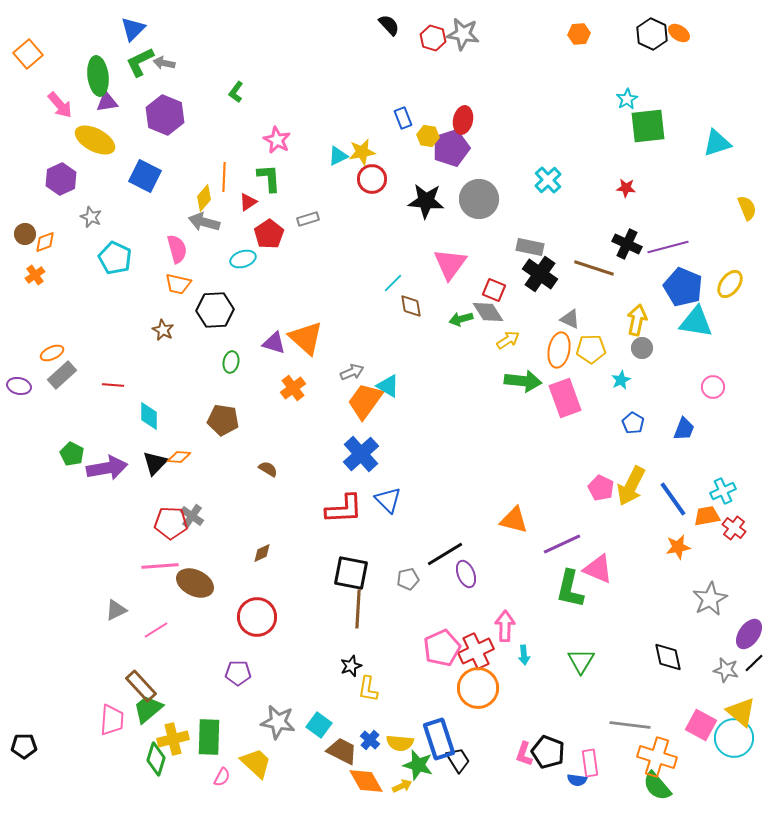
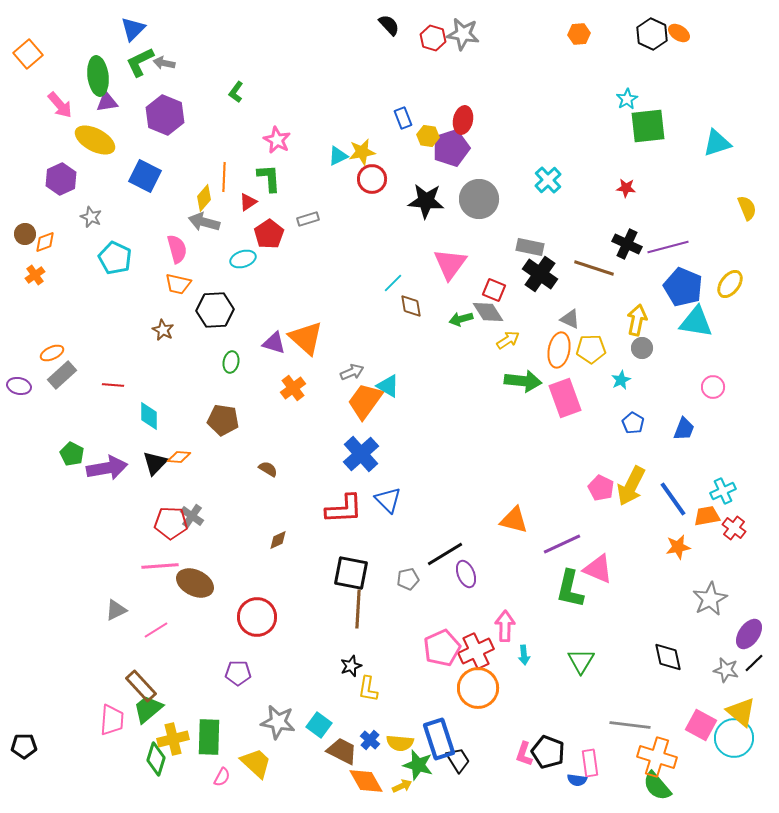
brown diamond at (262, 553): moved 16 px right, 13 px up
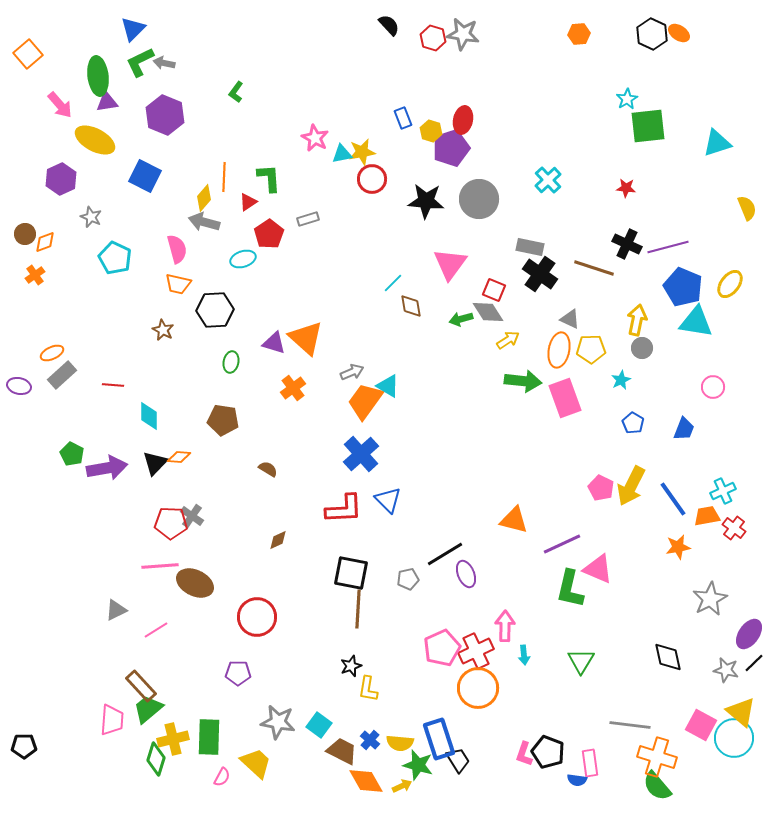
yellow hexagon at (428, 136): moved 3 px right, 5 px up; rotated 10 degrees clockwise
pink star at (277, 140): moved 38 px right, 2 px up
cyan triangle at (338, 156): moved 4 px right, 2 px up; rotated 15 degrees clockwise
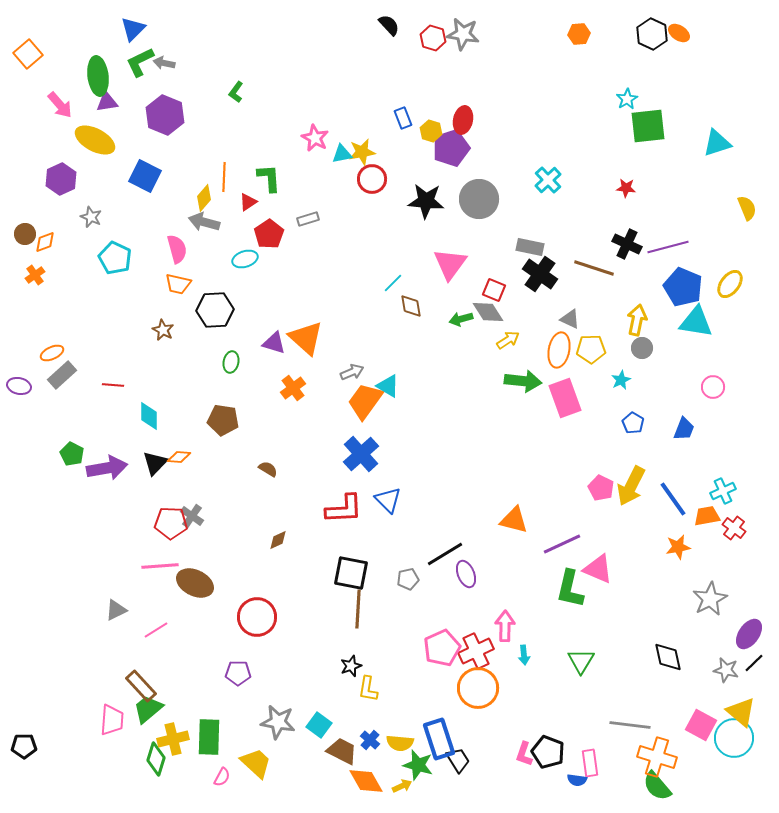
cyan ellipse at (243, 259): moved 2 px right
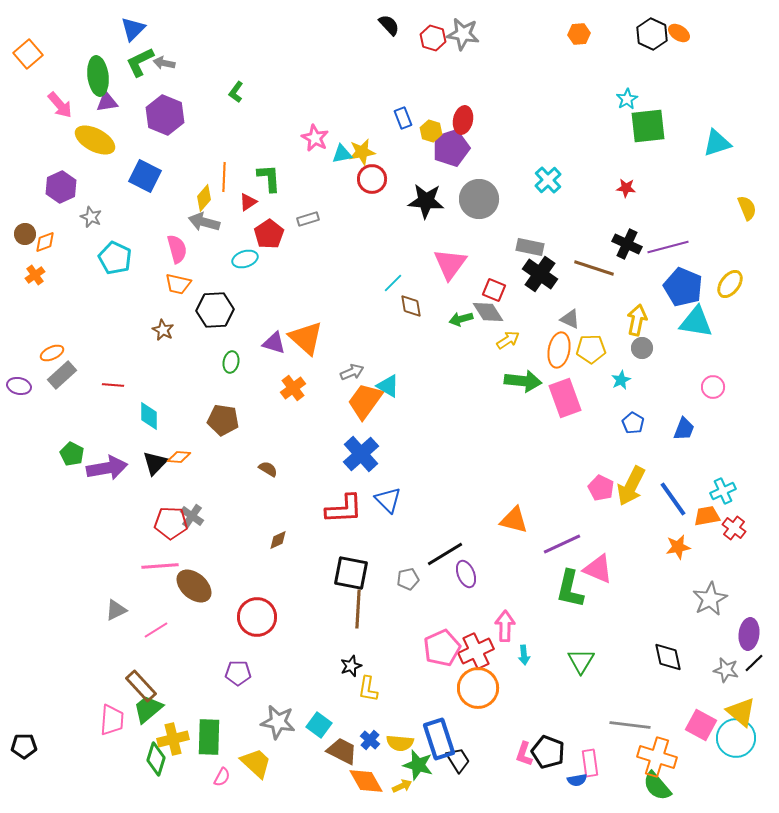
purple hexagon at (61, 179): moved 8 px down
brown ellipse at (195, 583): moved 1 px left, 3 px down; rotated 15 degrees clockwise
purple ellipse at (749, 634): rotated 28 degrees counterclockwise
cyan circle at (734, 738): moved 2 px right
blue semicircle at (577, 780): rotated 18 degrees counterclockwise
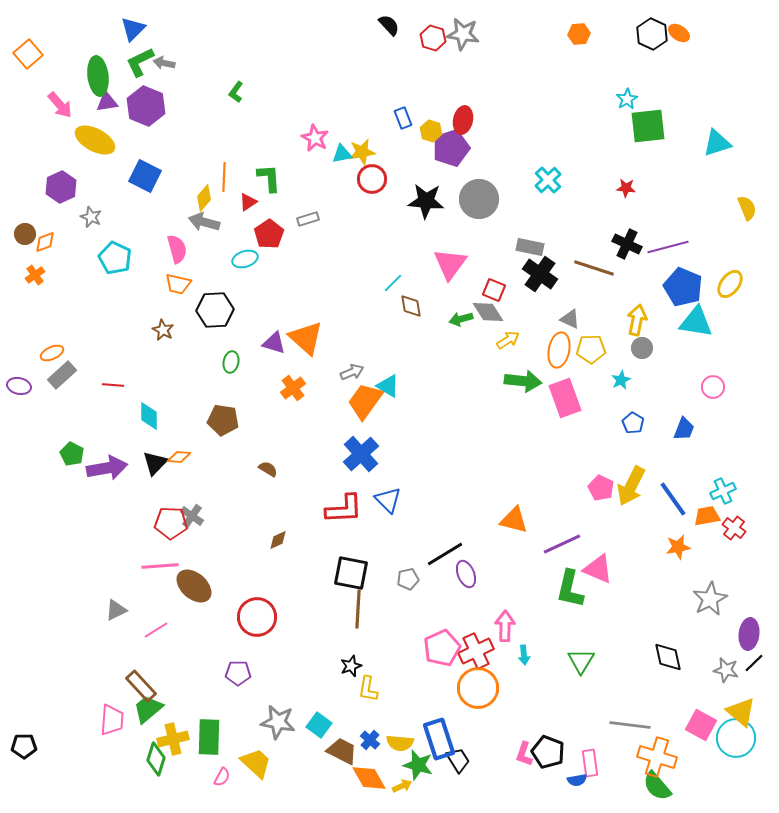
purple hexagon at (165, 115): moved 19 px left, 9 px up
orange diamond at (366, 781): moved 3 px right, 3 px up
